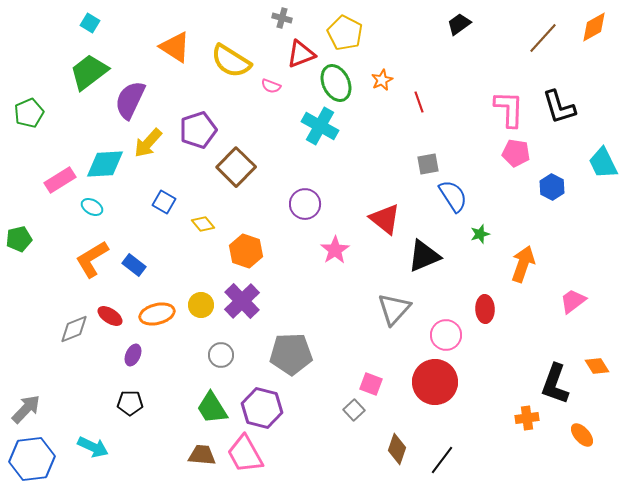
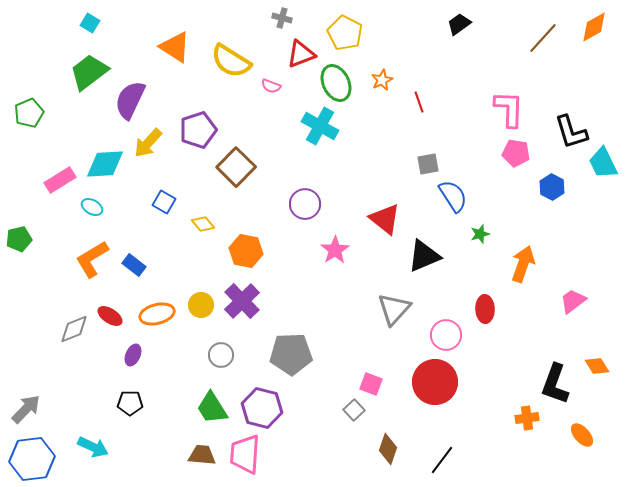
black L-shape at (559, 107): moved 12 px right, 25 px down
orange hexagon at (246, 251): rotated 8 degrees counterclockwise
brown diamond at (397, 449): moved 9 px left
pink trapezoid at (245, 454): rotated 33 degrees clockwise
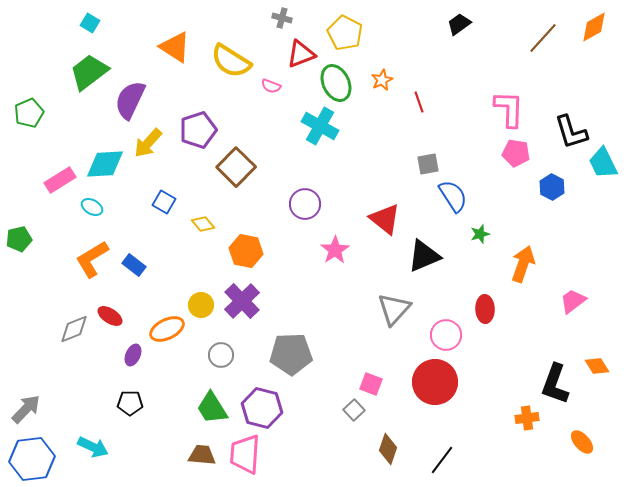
orange ellipse at (157, 314): moved 10 px right, 15 px down; rotated 12 degrees counterclockwise
orange ellipse at (582, 435): moved 7 px down
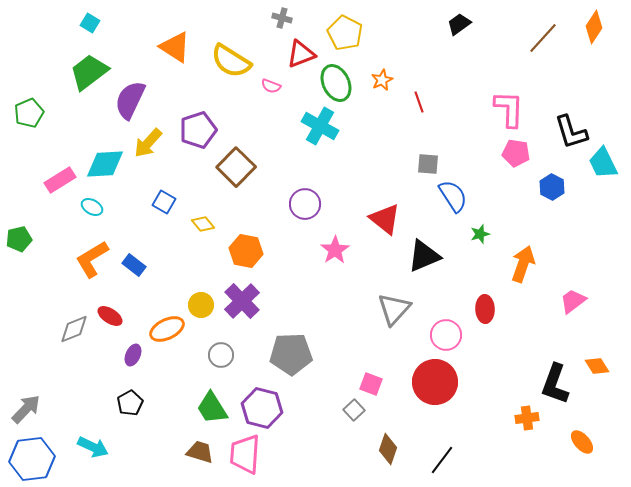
orange diamond at (594, 27): rotated 28 degrees counterclockwise
gray square at (428, 164): rotated 15 degrees clockwise
black pentagon at (130, 403): rotated 30 degrees counterclockwise
brown trapezoid at (202, 455): moved 2 px left, 3 px up; rotated 12 degrees clockwise
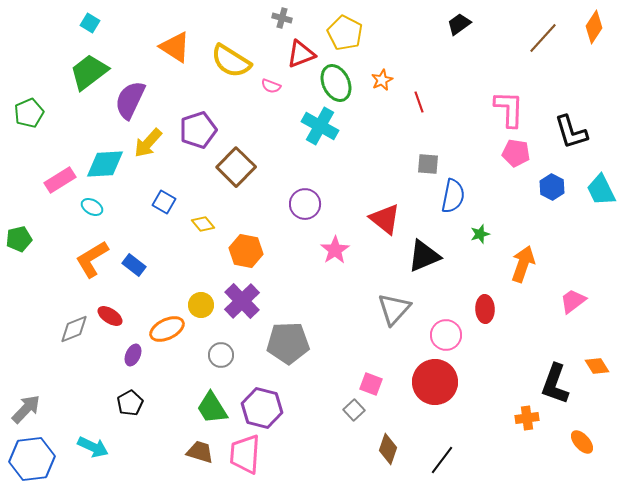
cyan trapezoid at (603, 163): moved 2 px left, 27 px down
blue semicircle at (453, 196): rotated 44 degrees clockwise
gray pentagon at (291, 354): moved 3 px left, 11 px up
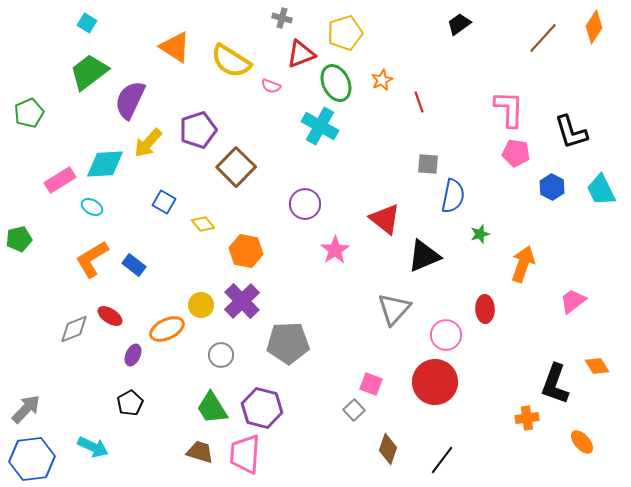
cyan square at (90, 23): moved 3 px left
yellow pentagon at (345, 33): rotated 28 degrees clockwise
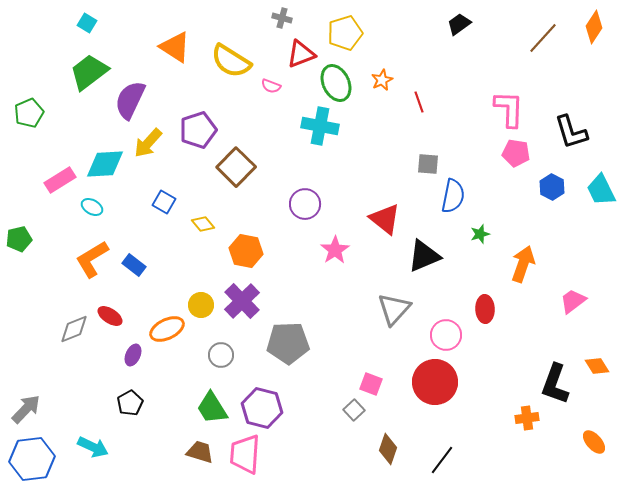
cyan cross at (320, 126): rotated 18 degrees counterclockwise
orange ellipse at (582, 442): moved 12 px right
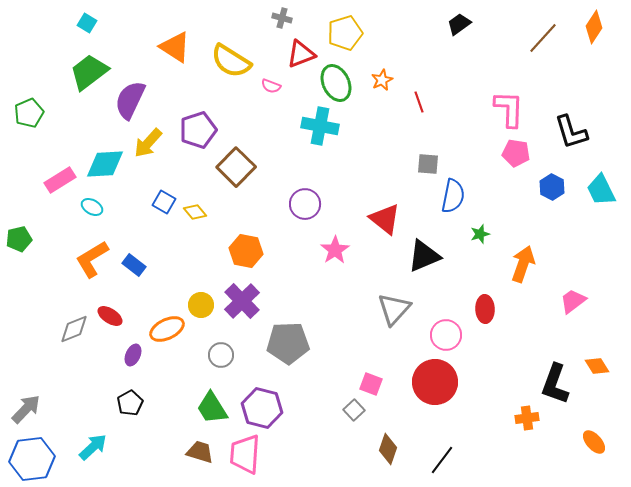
yellow diamond at (203, 224): moved 8 px left, 12 px up
cyan arrow at (93, 447): rotated 68 degrees counterclockwise
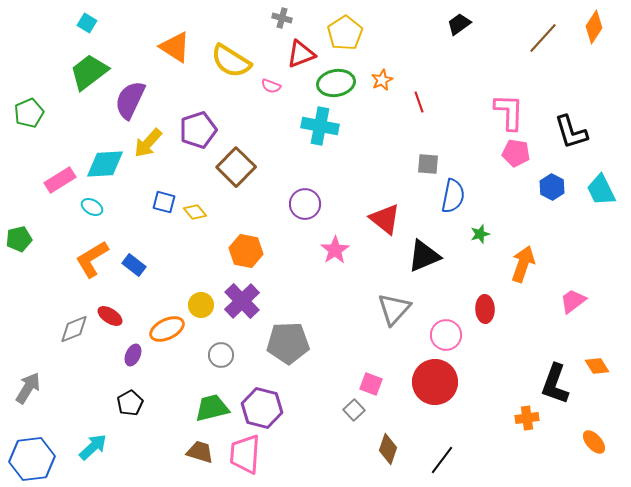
yellow pentagon at (345, 33): rotated 16 degrees counterclockwise
green ellipse at (336, 83): rotated 75 degrees counterclockwise
pink L-shape at (509, 109): moved 3 px down
blue square at (164, 202): rotated 15 degrees counterclockwise
green trapezoid at (212, 408): rotated 108 degrees clockwise
gray arrow at (26, 409): moved 2 px right, 21 px up; rotated 12 degrees counterclockwise
